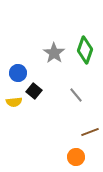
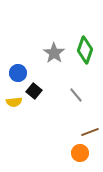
orange circle: moved 4 px right, 4 px up
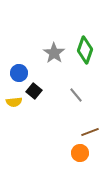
blue circle: moved 1 px right
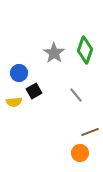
black square: rotated 21 degrees clockwise
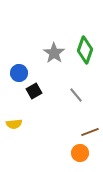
yellow semicircle: moved 22 px down
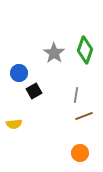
gray line: rotated 49 degrees clockwise
brown line: moved 6 px left, 16 px up
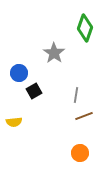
green diamond: moved 22 px up
yellow semicircle: moved 2 px up
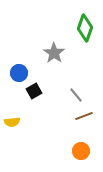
gray line: rotated 49 degrees counterclockwise
yellow semicircle: moved 2 px left
orange circle: moved 1 px right, 2 px up
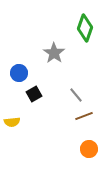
black square: moved 3 px down
orange circle: moved 8 px right, 2 px up
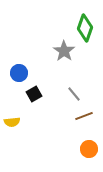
gray star: moved 10 px right, 2 px up
gray line: moved 2 px left, 1 px up
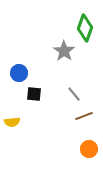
black square: rotated 35 degrees clockwise
